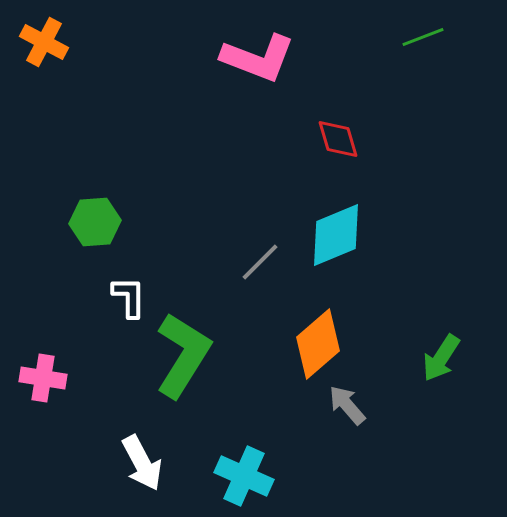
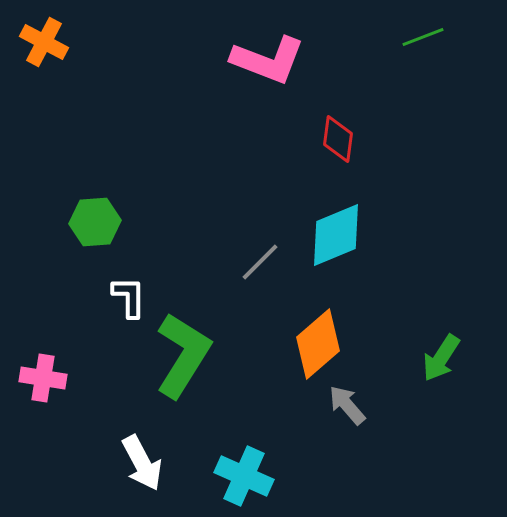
pink L-shape: moved 10 px right, 2 px down
red diamond: rotated 24 degrees clockwise
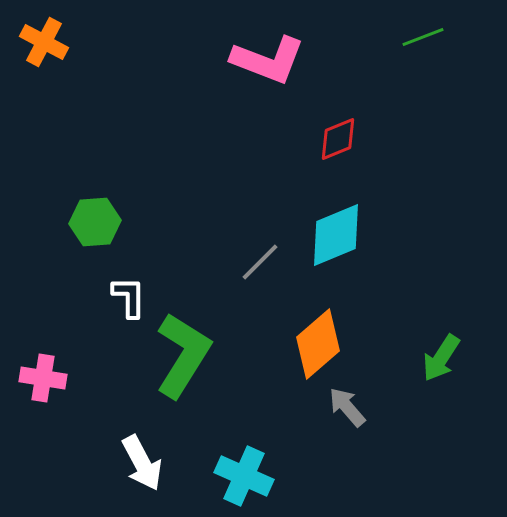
red diamond: rotated 60 degrees clockwise
gray arrow: moved 2 px down
